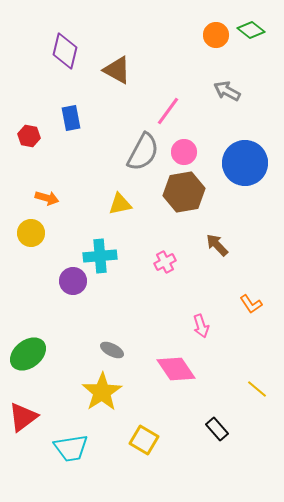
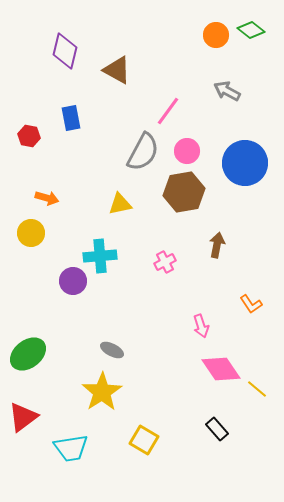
pink circle: moved 3 px right, 1 px up
brown arrow: rotated 55 degrees clockwise
pink diamond: moved 45 px right
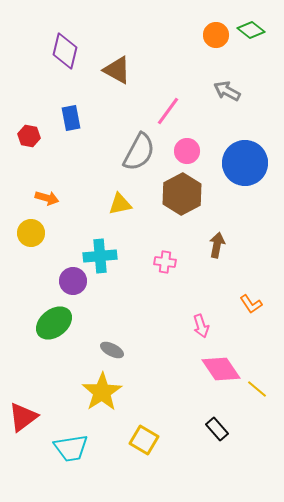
gray semicircle: moved 4 px left
brown hexagon: moved 2 px left, 2 px down; rotated 18 degrees counterclockwise
pink cross: rotated 35 degrees clockwise
green ellipse: moved 26 px right, 31 px up
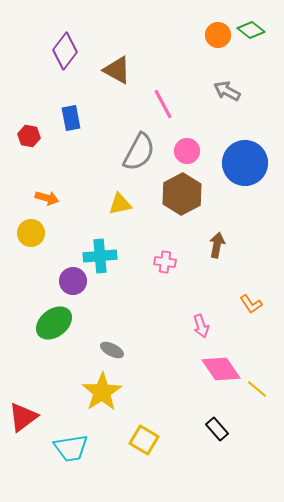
orange circle: moved 2 px right
purple diamond: rotated 24 degrees clockwise
pink line: moved 5 px left, 7 px up; rotated 64 degrees counterclockwise
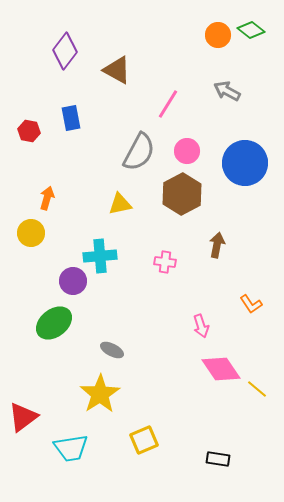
pink line: moved 5 px right; rotated 60 degrees clockwise
red hexagon: moved 5 px up
orange arrow: rotated 90 degrees counterclockwise
yellow star: moved 2 px left, 2 px down
black rectangle: moved 1 px right, 30 px down; rotated 40 degrees counterclockwise
yellow square: rotated 36 degrees clockwise
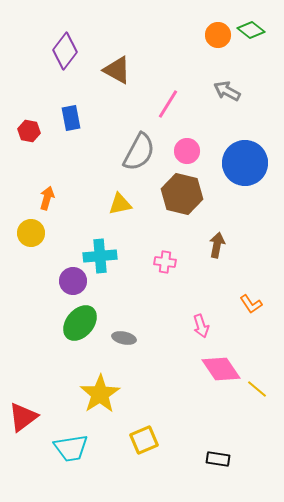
brown hexagon: rotated 18 degrees counterclockwise
green ellipse: moved 26 px right; rotated 12 degrees counterclockwise
gray ellipse: moved 12 px right, 12 px up; rotated 15 degrees counterclockwise
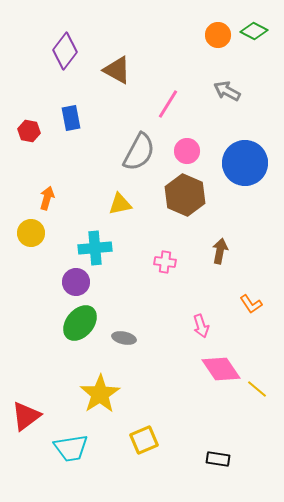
green diamond: moved 3 px right, 1 px down; rotated 12 degrees counterclockwise
brown hexagon: moved 3 px right, 1 px down; rotated 9 degrees clockwise
brown arrow: moved 3 px right, 6 px down
cyan cross: moved 5 px left, 8 px up
purple circle: moved 3 px right, 1 px down
red triangle: moved 3 px right, 1 px up
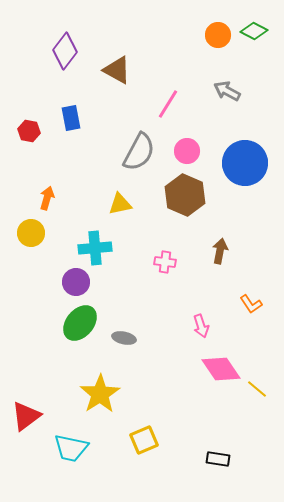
cyan trapezoid: rotated 21 degrees clockwise
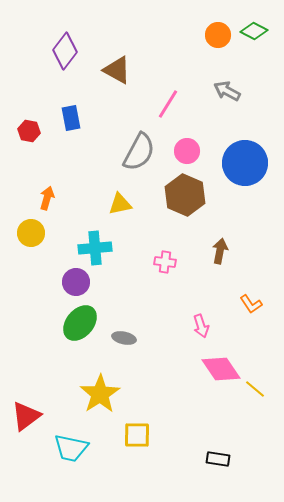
yellow line: moved 2 px left
yellow square: moved 7 px left, 5 px up; rotated 24 degrees clockwise
